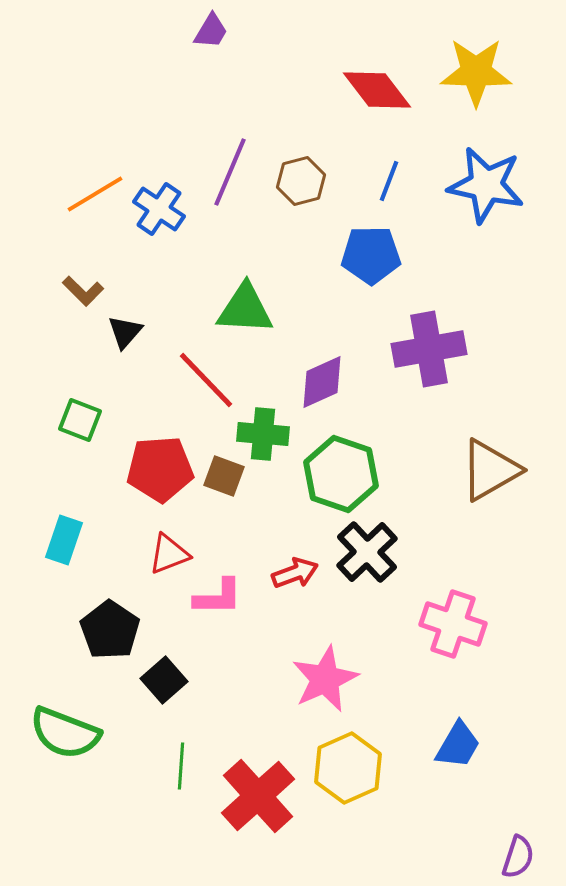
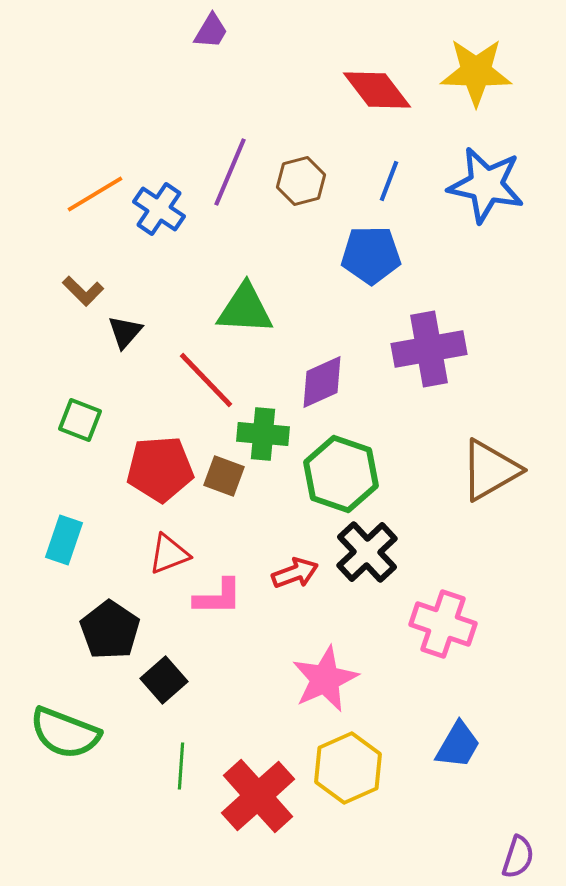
pink cross: moved 10 px left
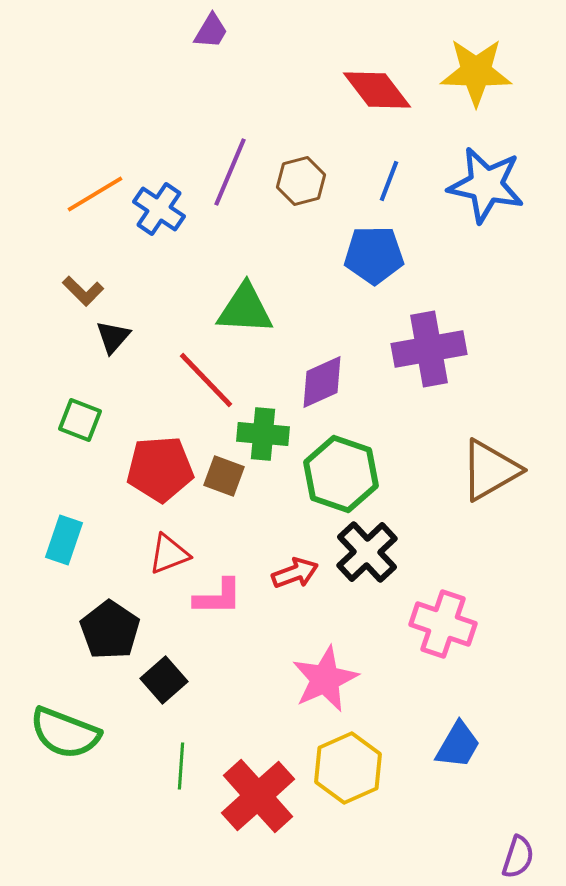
blue pentagon: moved 3 px right
black triangle: moved 12 px left, 5 px down
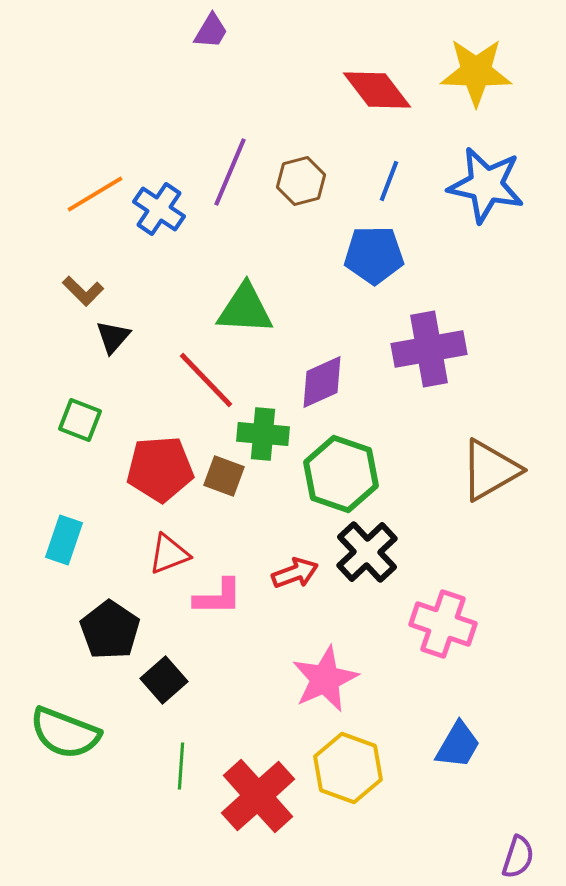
yellow hexagon: rotated 16 degrees counterclockwise
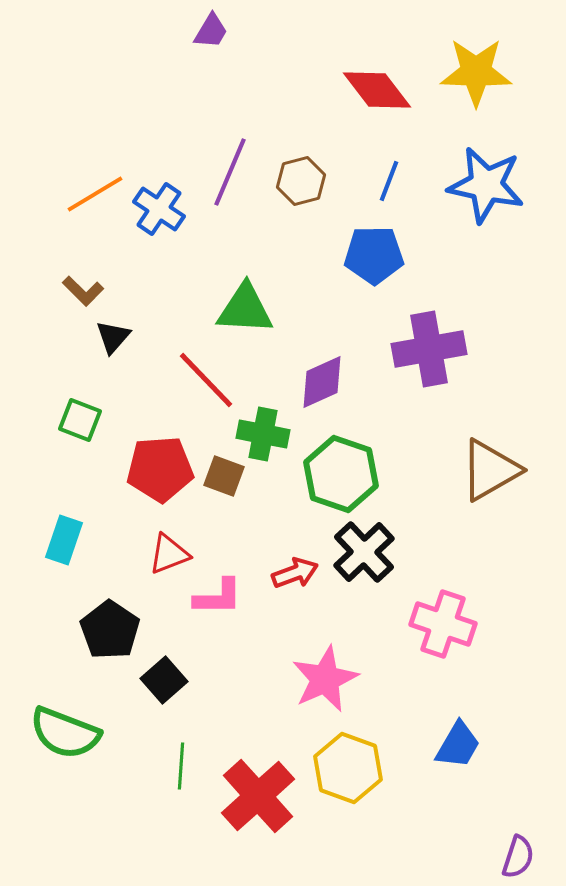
green cross: rotated 6 degrees clockwise
black cross: moved 3 px left
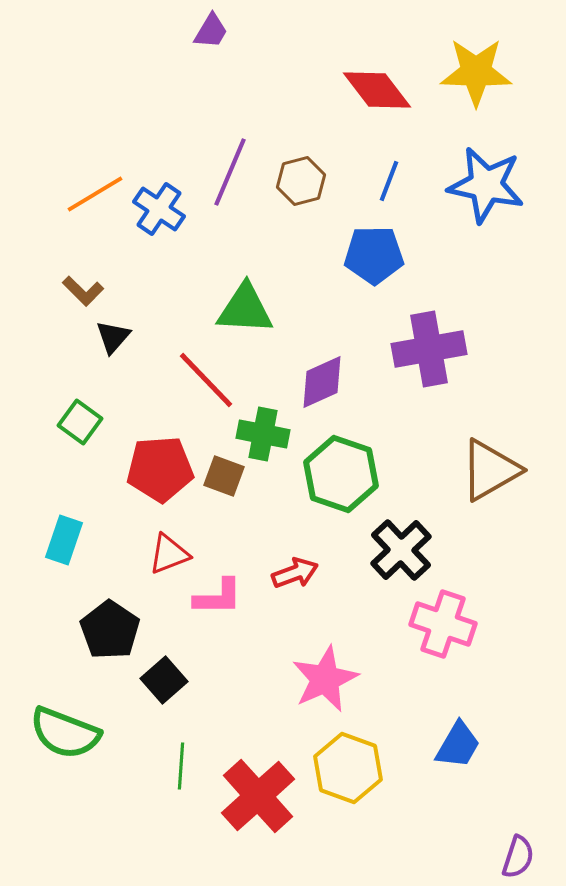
green square: moved 2 px down; rotated 15 degrees clockwise
black cross: moved 37 px right, 2 px up
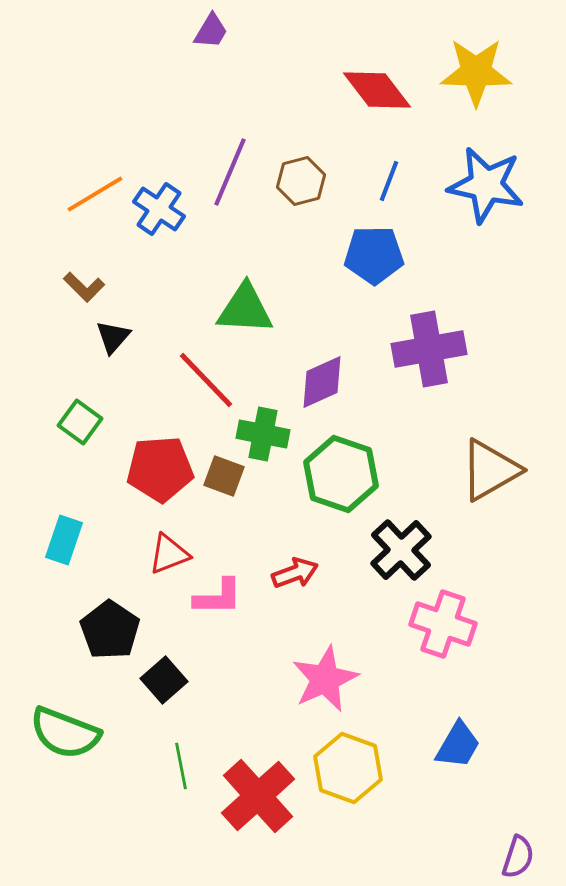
brown L-shape: moved 1 px right, 4 px up
green line: rotated 15 degrees counterclockwise
